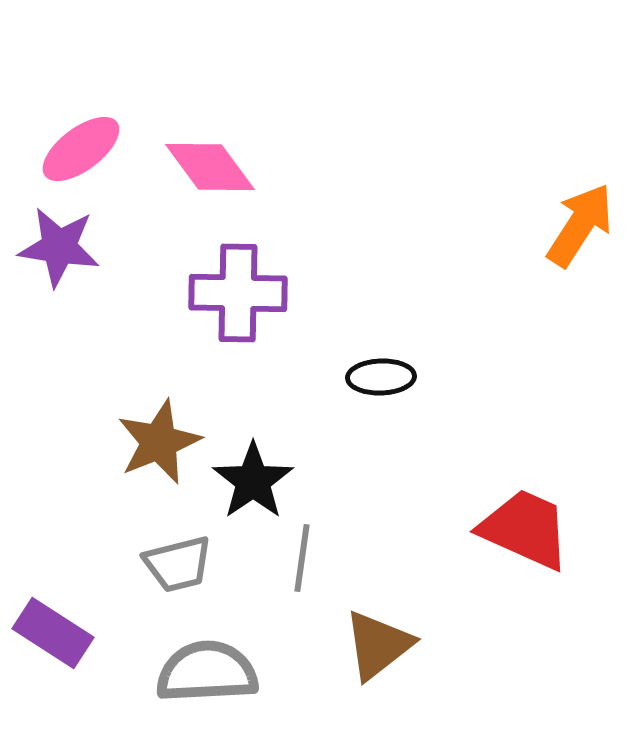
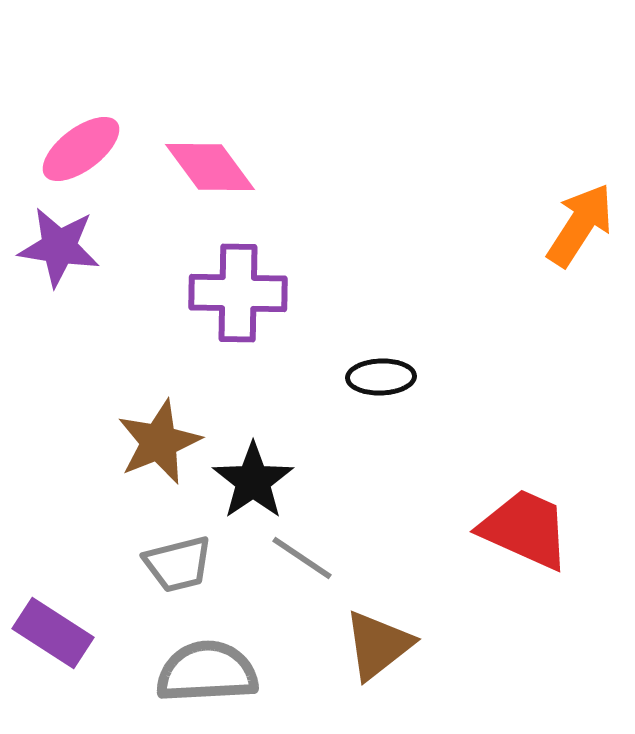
gray line: rotated 64 degrees counterclockwise
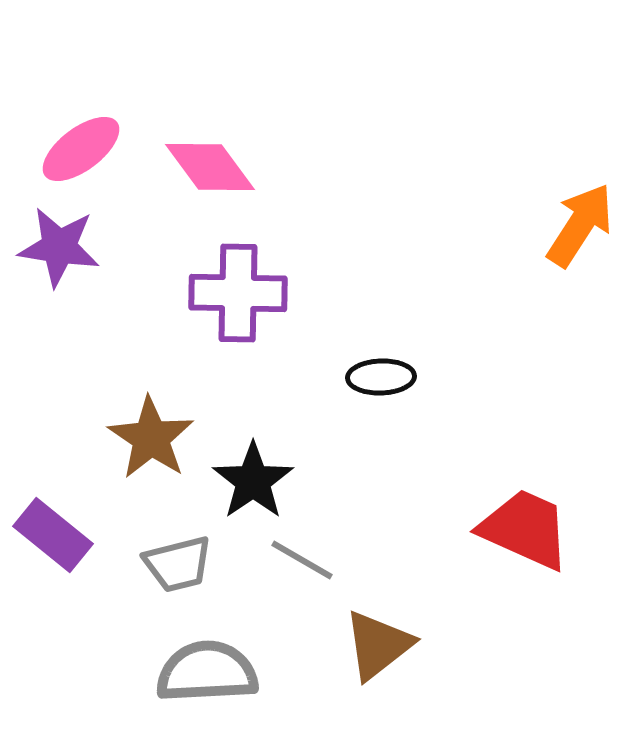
brown star: moved 8 px left, 4 px up; rotated 16 degrees counterclockwise
gray line: moved 2 px down; rotated 4 degrees counterclockwise
purple rectangle: moved 98 px up; rotated 6 degrees clockwise
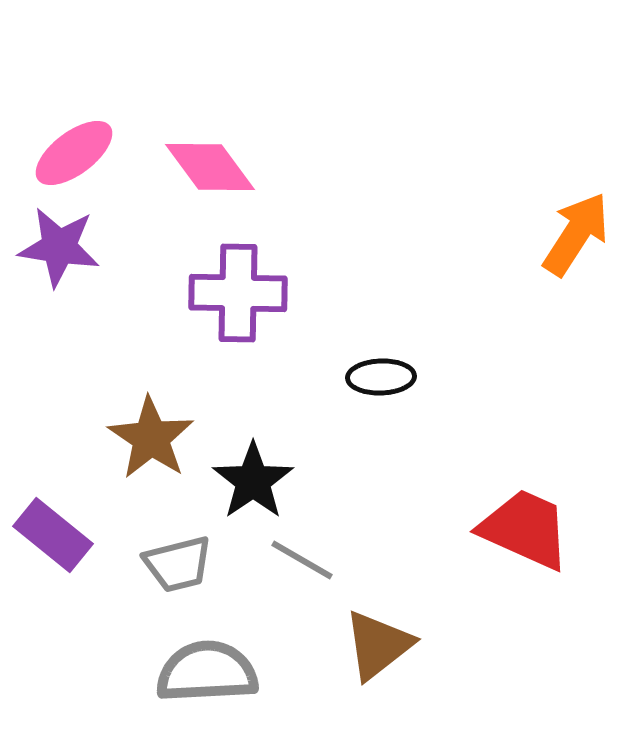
pink ellipse: moved 7 px left, 4 px down
orange arrow: moved 4 px left, 9 px down
